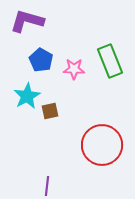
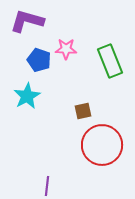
blue pentagon: moved 2 px left; rotated 10 degrees counterclockwise
pink star: moved 8 px left, 20 px up
brown square: moved 33 px right
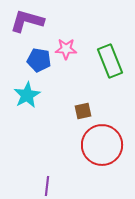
blue pentagon: rotated 10 degrees counterclockwise
cyan star: moved 1 px up
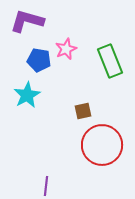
pink star: rotated 25 degrees counterclockwise
purple line: moved 1 px left
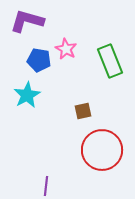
pink star: rotated 20 degrees counterclockwise
red circle: moved 5 px down
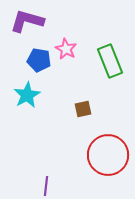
brown square: moved 2 px up
red circle: moved 6 px right, 5 px down
